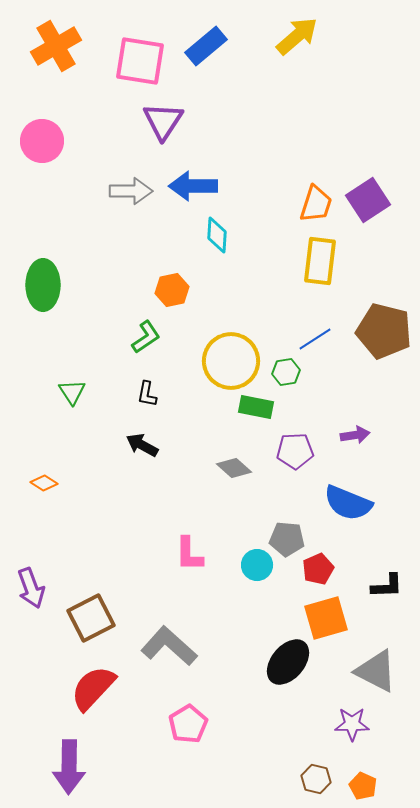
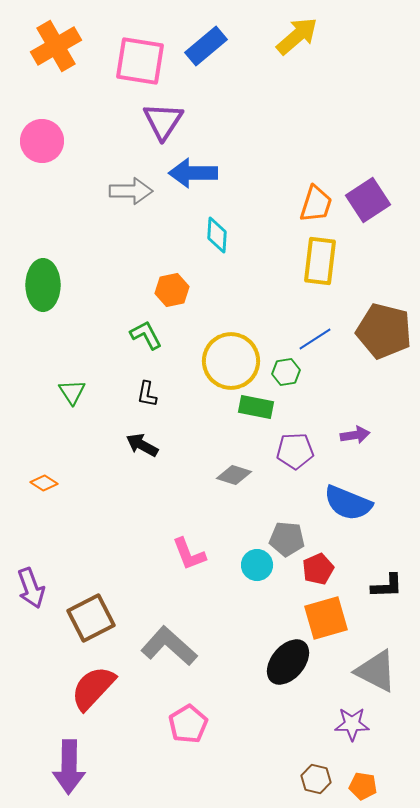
blue arrow at (193, 186): moved 13 px up
green L-shape at (146, 337): moved 2 px up; rotated 84 degrees counterclockwise
gray diamond at (234, 468): moved 7 px down; rotated 24 degrees counterclockwise
pink L-shape at (189, 554): rotated 21 degrees counterclockwise
orange pentagon at (363, 786): rotated 16 degrees counterclockwise
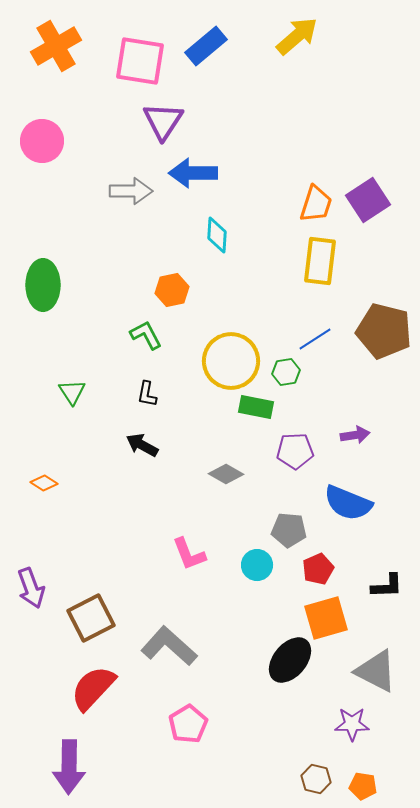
gray diamond at (234, 475): moved 8 px left, 1 px up; rotated 12 degrees clockwise
gray pentagon at (287, 539): moved 2 px right, 9 px up
black ellipse at (288, 662): moved 2 px right, 2 px up
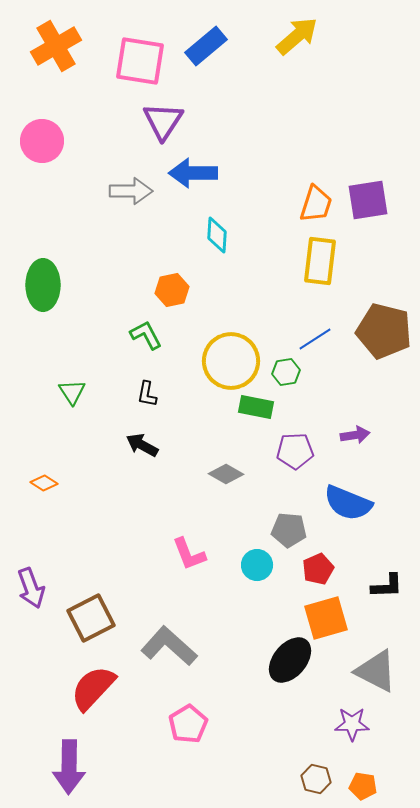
purple square at (368, 200): rotated 24 degrees clockwise
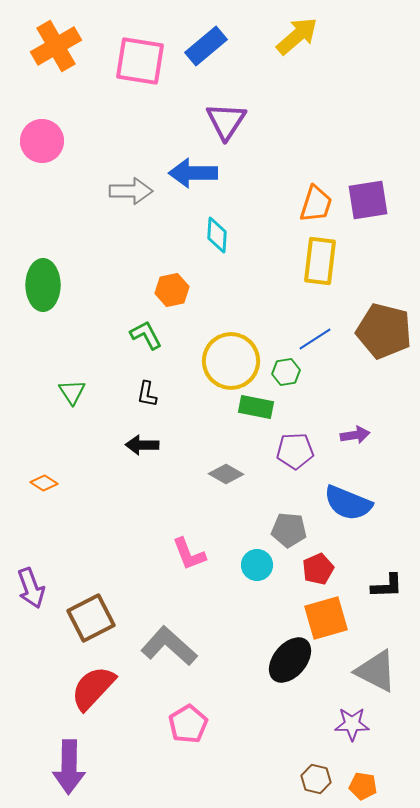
purple triangle at (163, 121): moved 63 px right
black arrow at (142, 445): rotated 28 degrees counterclockwise
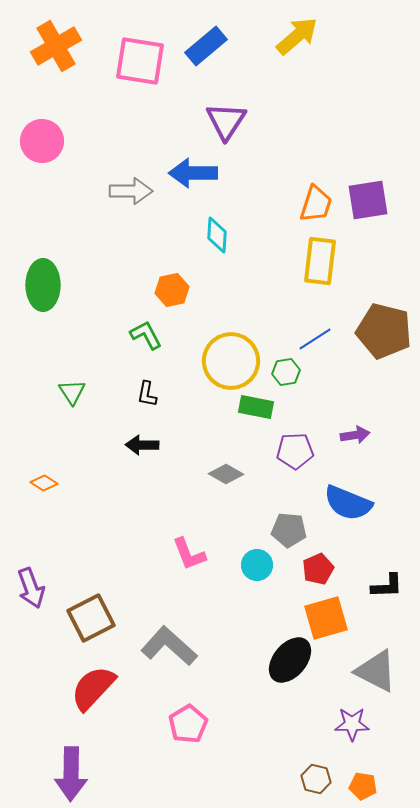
purple arrow at (69, 767): moved 2 px right, 7 px down
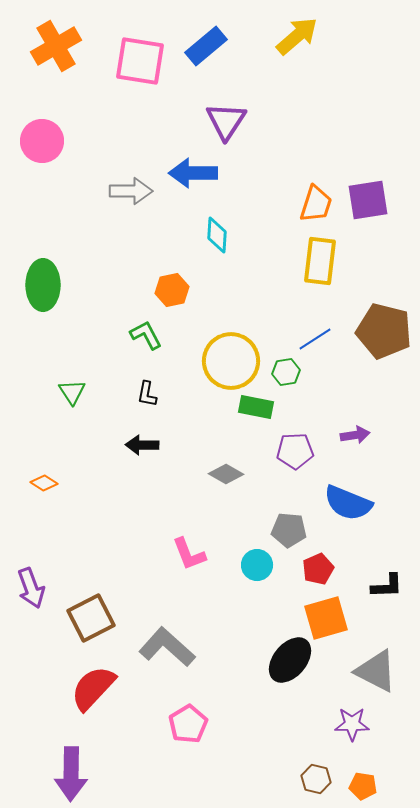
gray L-shape at (169, 646): moved 2 px left, 1 px down
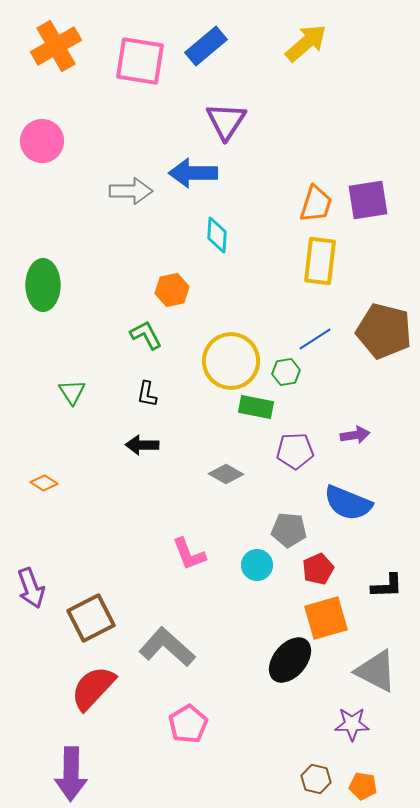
yellow arrow at (297, 36): moved 9 px right, 7 px down
